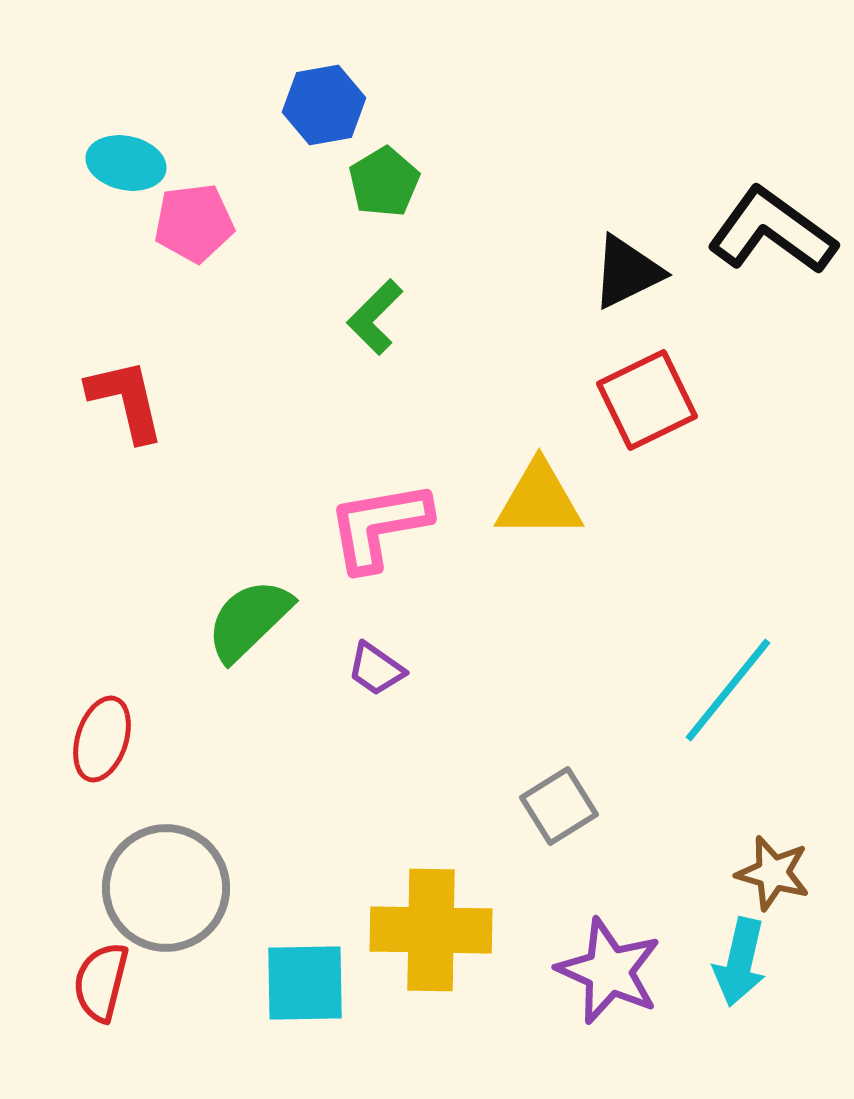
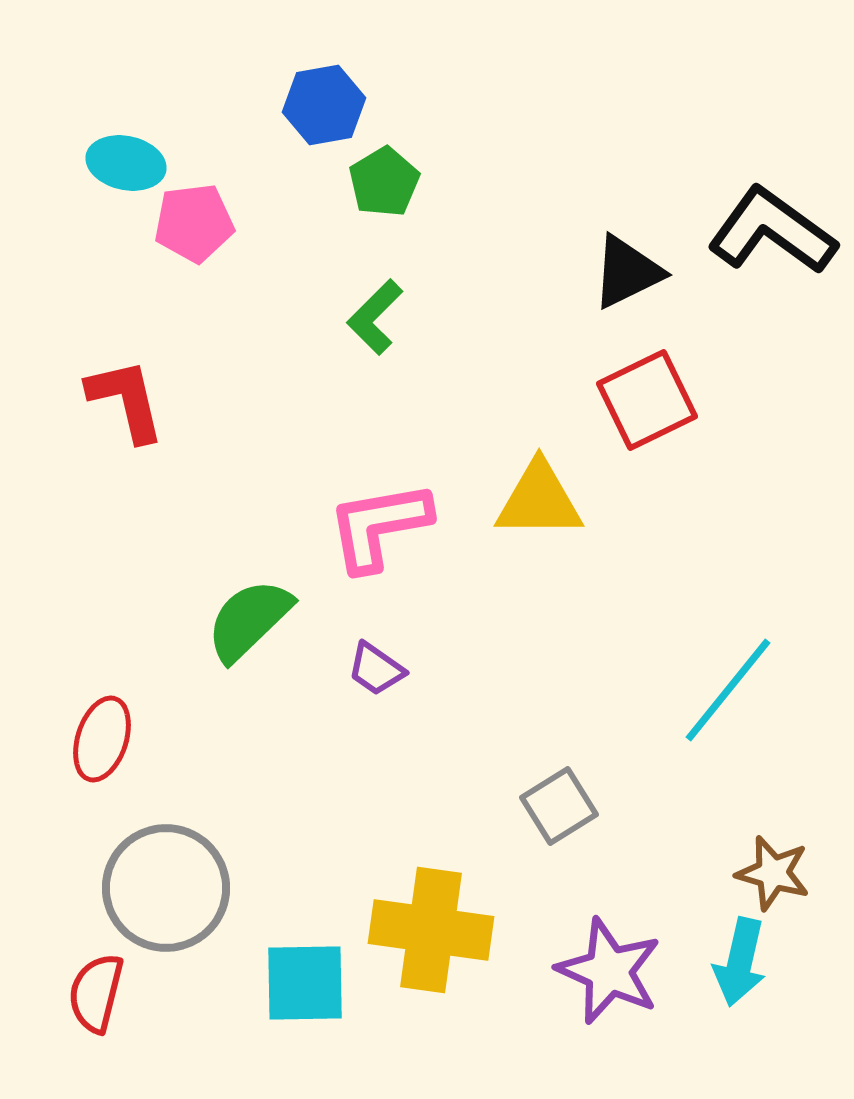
yellow cross: rotated 7 degrees clockwise
red semicircle: moved 5 px left, 11 px down
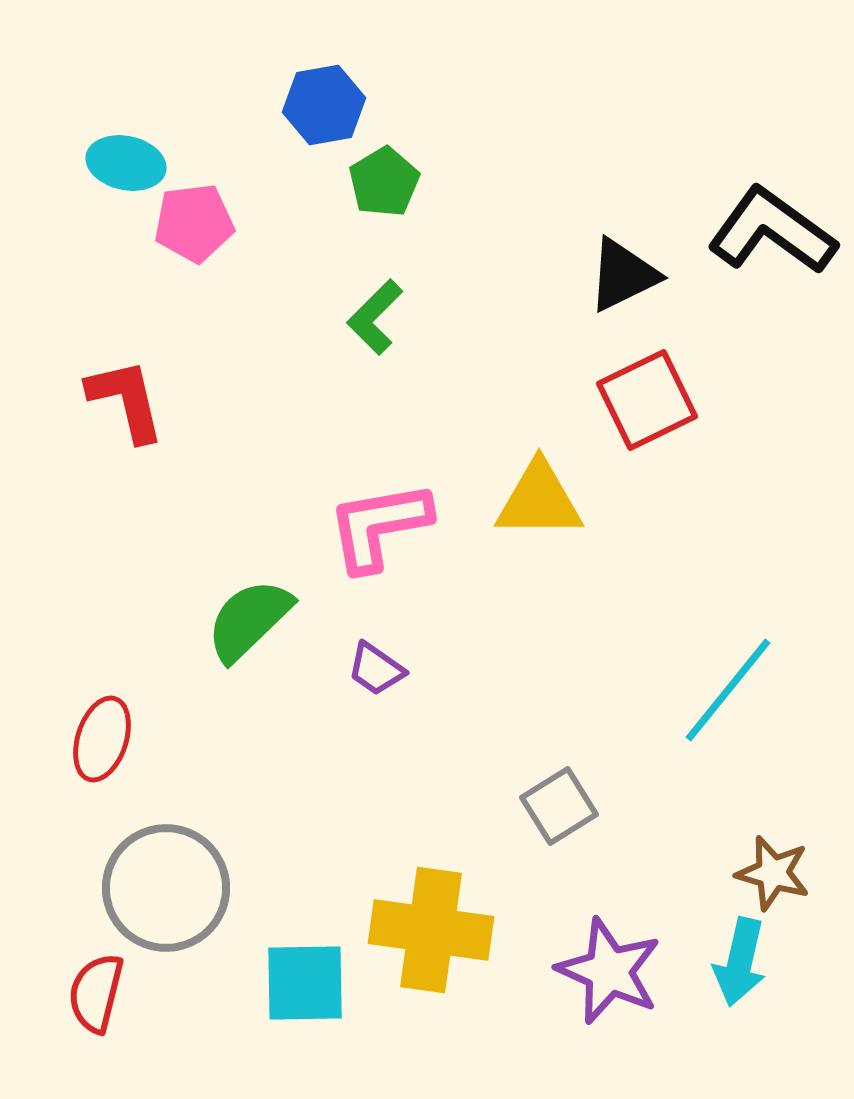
black triangle: moved 4 px left, 3 px down
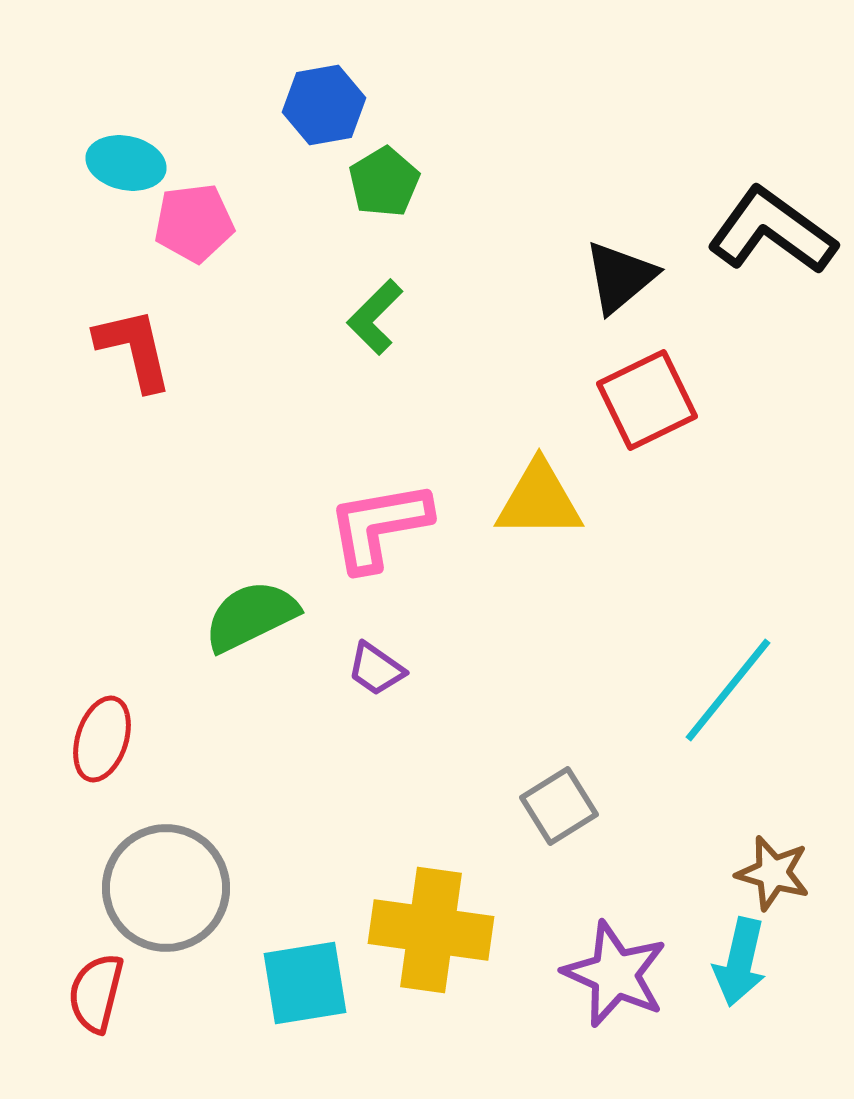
black triangle: moved 3 px left, 2 px down; rotated 14 degrees counterclockwise
red L-shape: moved 8 px right, 51 px up
green semicircle: moved 2 px right, 4 px up; rotated 18 degrees clockwise
purple star: moved 6 px right, 3 px down
cyan square: rotated 8 degrees counterclockwise
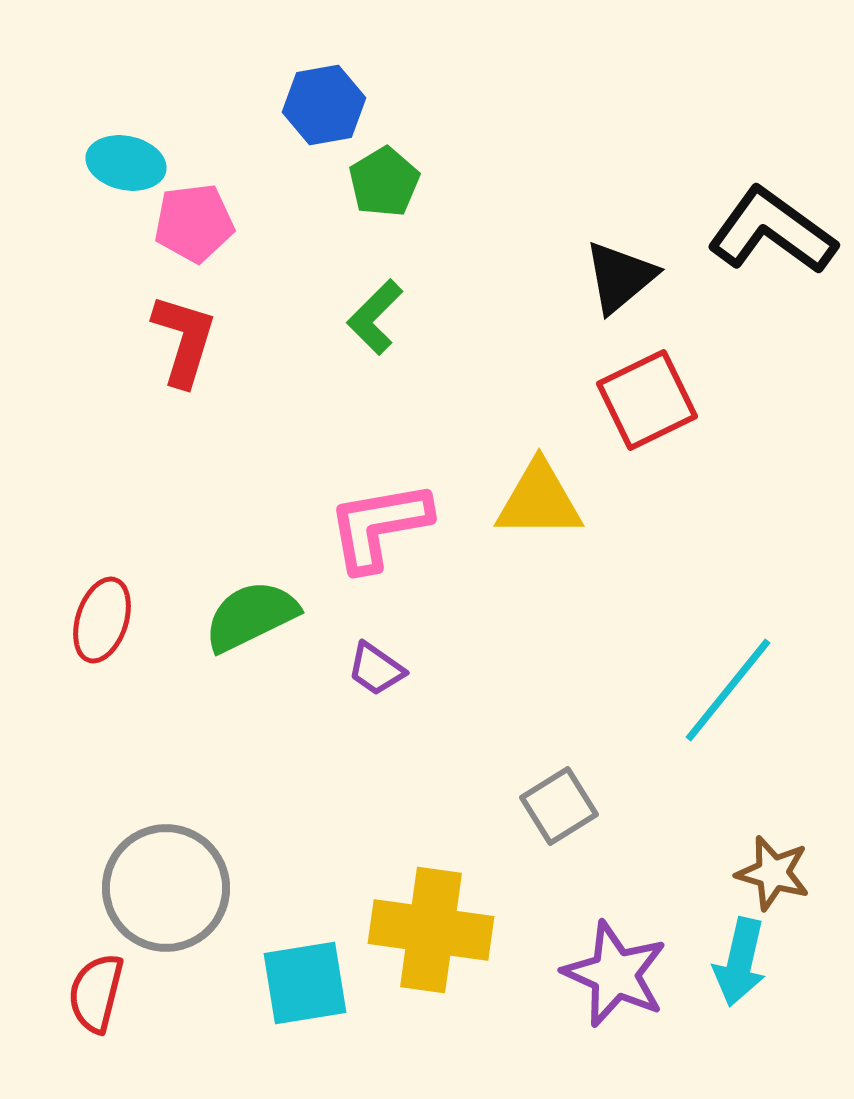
red L-shape: moved 50 px right, 9 px up; rotated 30 degrees clockwise
red ellipse: moved 119 px up
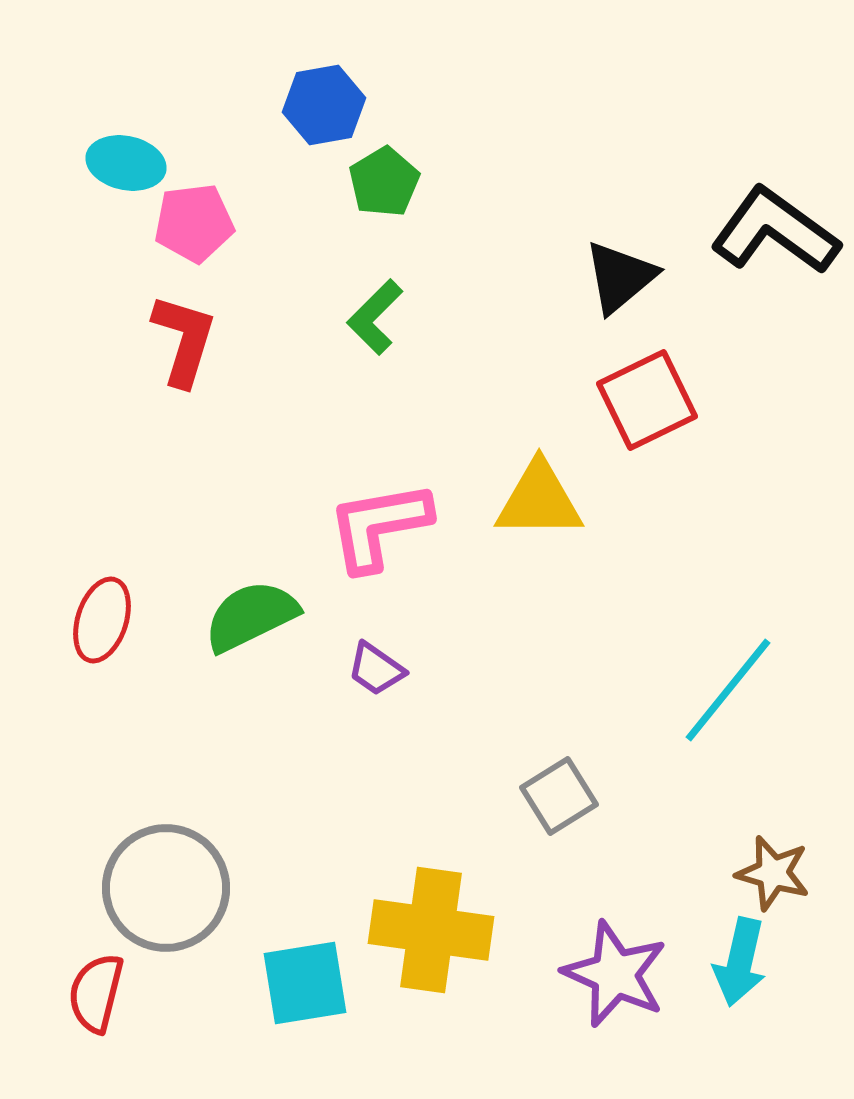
black L-shape: moved 3 px right
gray square: moved 10 px up
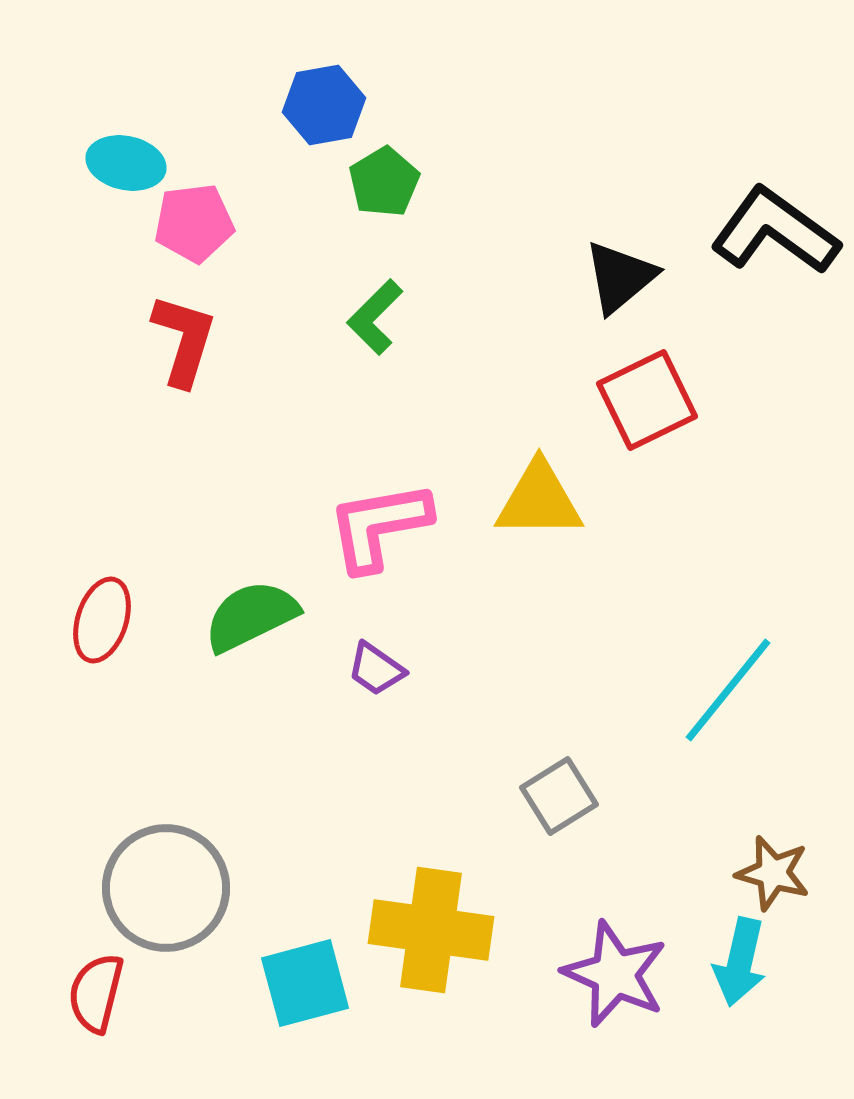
cyan square: rotated 6 degrees counterclockwise
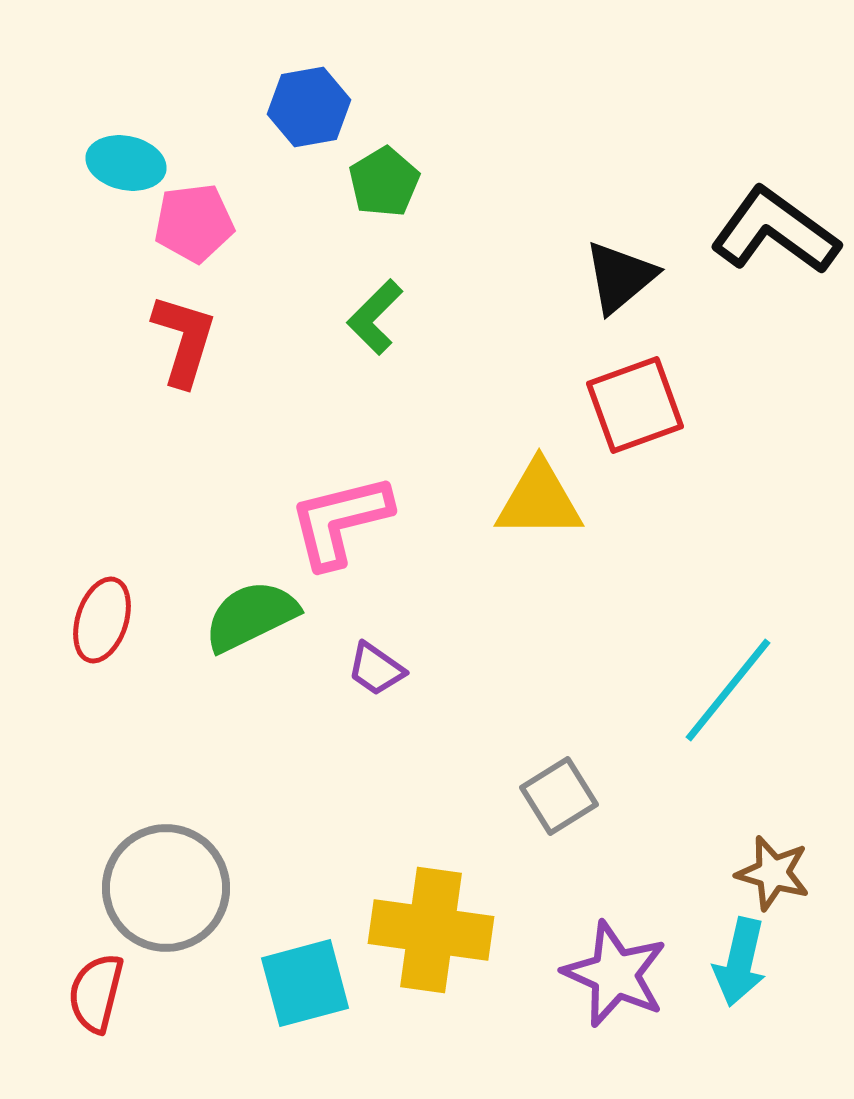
blue hexagon: moved 15 px left, 2 px down
red square: moved 12 px left, 5 px down; rotated 6 degrees clockwise
pink L-shape: moved 39 px left, 5 px up; rotated 4 degrees counterclockwise
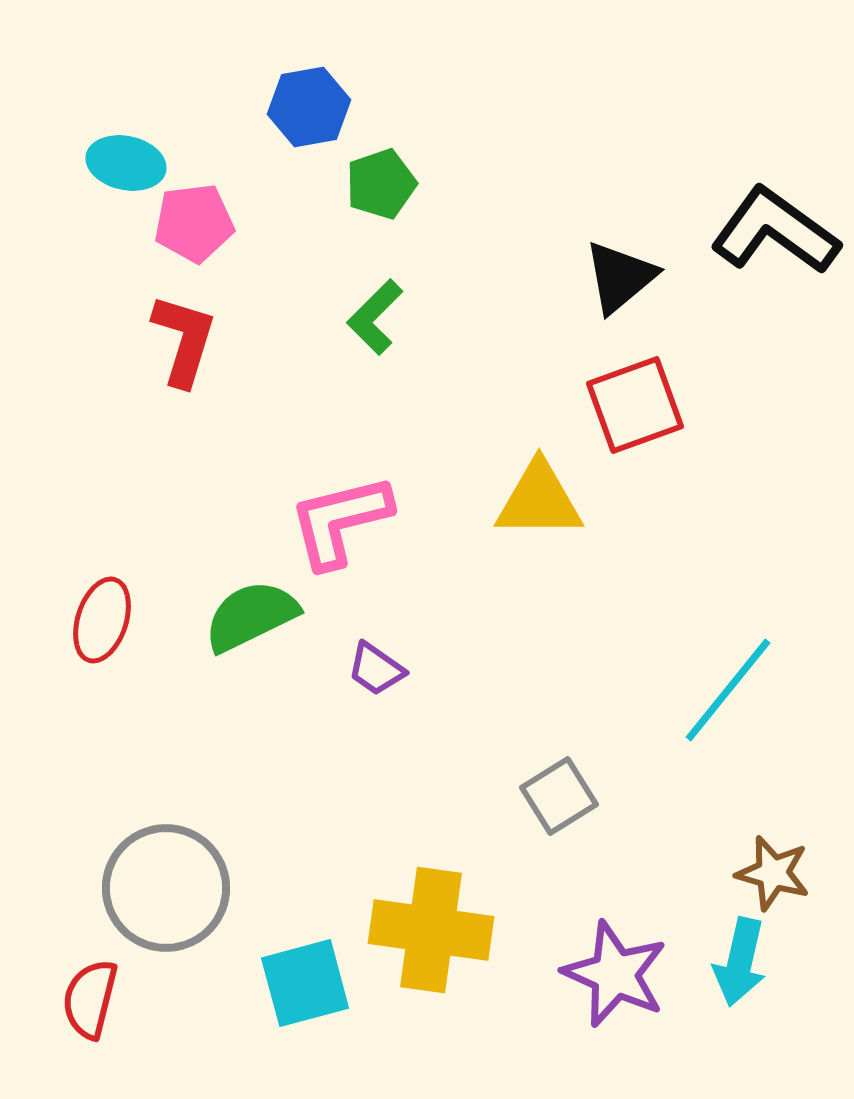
green pentagon: moved 3 px left, 2 px down; rotated 12 degrees clockwise
red semicircle: moved 6 px left, 6 px down
